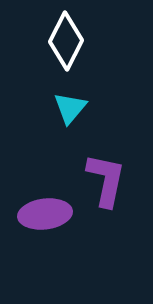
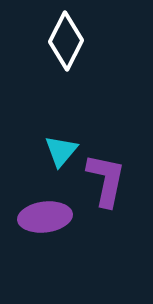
cyan triangle: moved 9 px left, 43 px down
purple ellipse: moved 3 px down
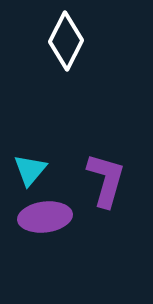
cyan triangle: moved 31 px left, 19 px down
purple L-shape: rotated 4 degrees clockwise
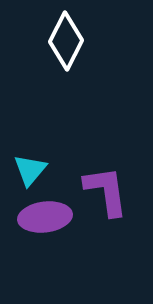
purple L-shape: moved 11 px down; rotated 24 degrees counterclockwise
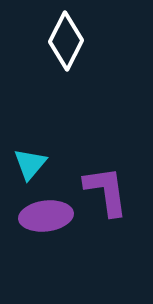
cyan triangle: moved 6 px up
purple ellipse: moved 1 px right, 1 px up
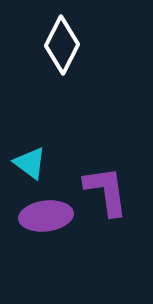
white diamond: moved 4 px left, 4 px down
cyan triangle: moved 1 px up; rotated 33 degrees counterclockwise
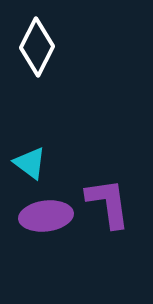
white diamond: moved 25 px left, 2 px down
purple L-shape: moved 2 px right, 12 px down
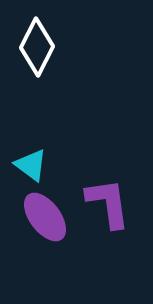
cyan triangle: moved 1 px right, 2 px down
purple ellipse: moved 1 px left, 1 px down; rotated 60 degrees clockwise
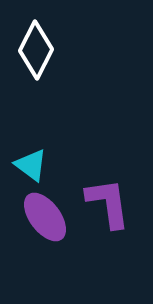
white diamond: moved 1 px left, 3 px down
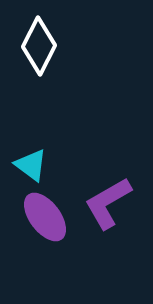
white diamond: moved 3 px right, 4 px up
purple L-shape: rotated 112 degrees counterclockwise
